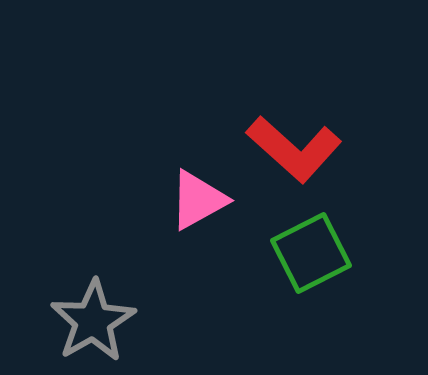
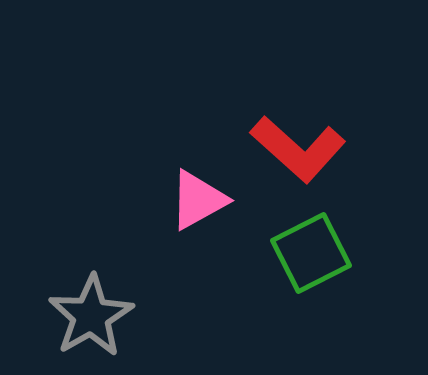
red L-shape: moved 4 px right
gray star: moved 2 px left, 5 px up
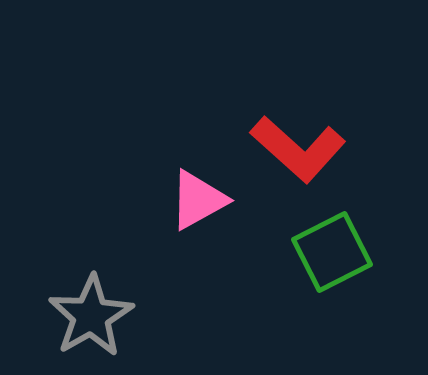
green square: moved 21 px right, 1 px up
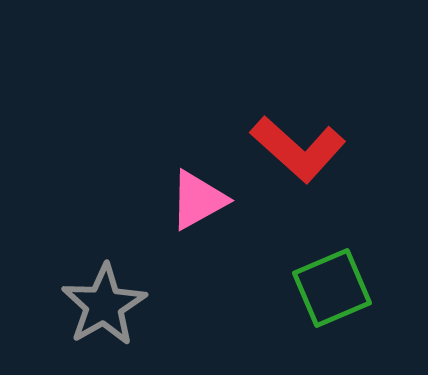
green square: moved 36 px down; rotated 4 degrees clockwise
gray star: moved 13 px right, 11 px up
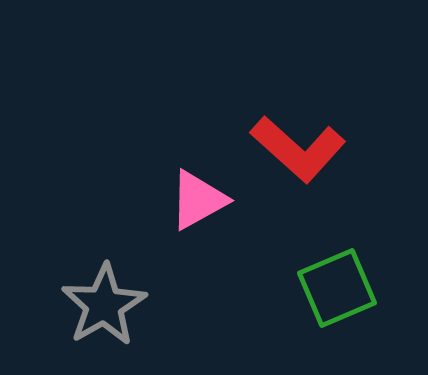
green square: moved 5 px right
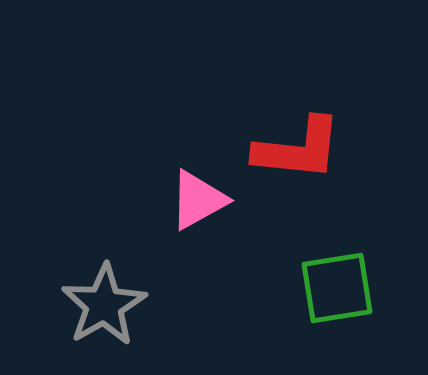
red L-shape: rotated 36 degrees counterclockwise
green square: rotated 14 degrees clockwise
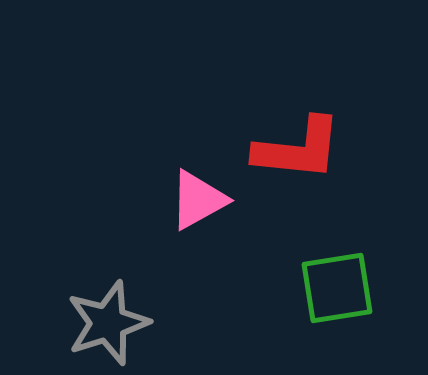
gray star: moved 4 px right, 18 px down; rotated 12 degrees clockwise
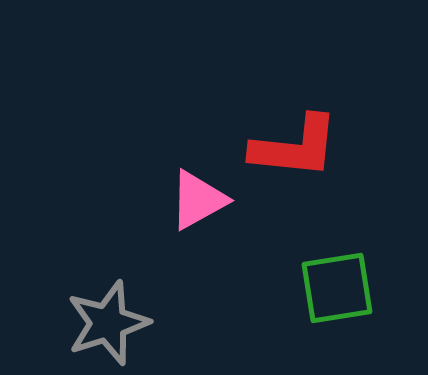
red L-shape: moved 3 px left, 2 px up
